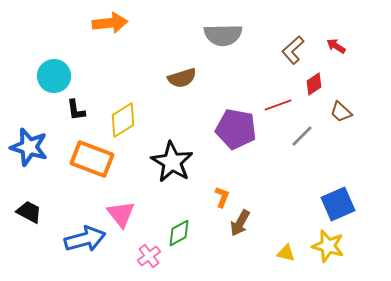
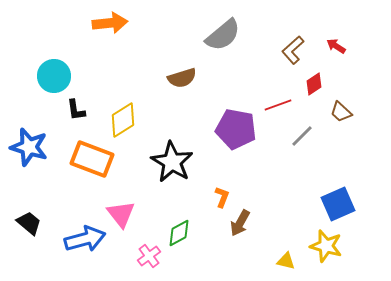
gray semicircle: rotated 39 degrees counterclockwise
black trapezoid: moved 11 px down; rotated 12 degrees clockwise
yellow star: moved 2 px left
yellow triangle: moved 8 px down
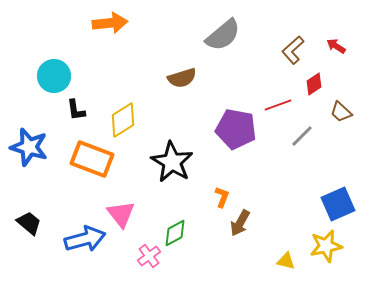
green diamond: moved 4 px left
yellow star: rotated 28 degrees counterclockwise
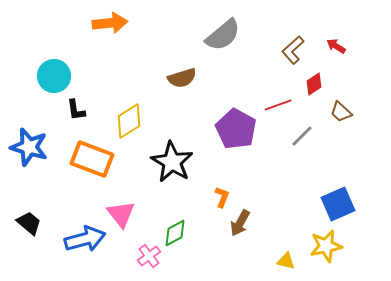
yellow diamond: moved 6 px right, 1 px down
purple pentagon: rotated 18 degrees clockwise
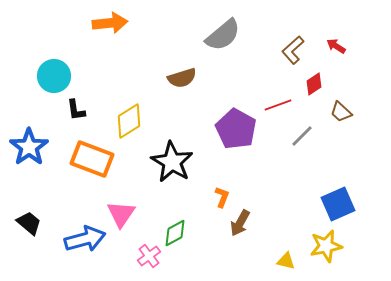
blue star: rotated 21 degrees clockwise
pink triangle: rotated 12 degrees clockwise
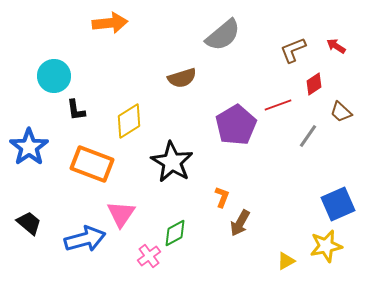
brown L-shape: rotated 20 degrees clockwise
purple pentagon: moved 4 px up; rotated 12 degrees clockwise
gray line: moved 6 px right; rotated 10 degrees counterclockwise
orange rectangle: moved 5 px down
yellow triangle: rotated 42 degrees counterclockwise
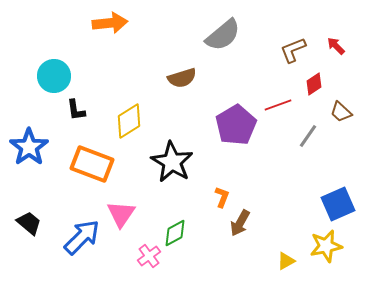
red arrow: rotated 12 degrees clockwise
blue arrow: moved 3 px left, 2 px up; rotated 30 degrees counterclockwise
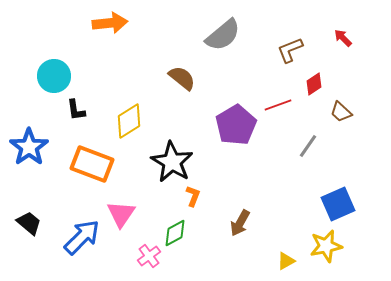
red arrow: moved 7 px right, 8 px up
brown L-shape: moved 3 px left
brown semicircle: rotated 124 degrees counterclockwise
gray line: moved 10 px down
orange L-shape: moved 29 px left, 1 px up
